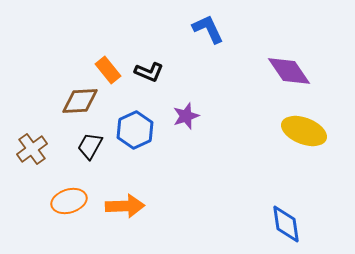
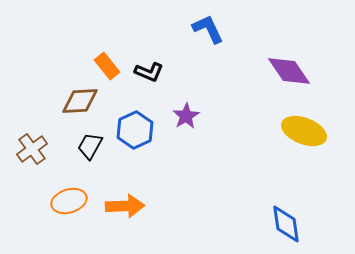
orange rectangle: moved 1 px left, 4 px up
purple star: rotated 12 degrees counterclockwise
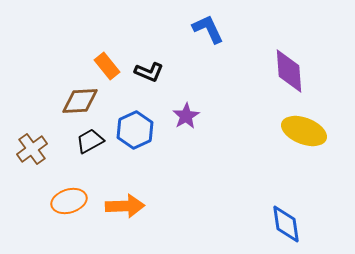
purple diamond: rotated 30 degrees clockwise
black trapezoid: moved 5 px up; rotated 32 degrees clockwise
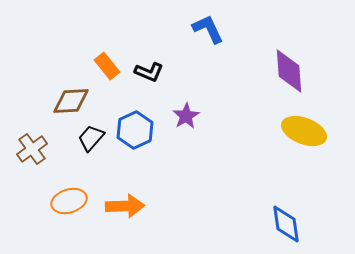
brown diamond: moved 9 px left
black trapezoid: moved 1 px right, 3 px up; rotated 20 degrees counterclockwise
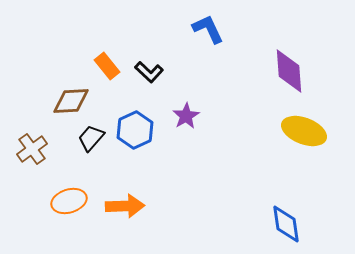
black L-shape: rotated 20 degrees clockwise
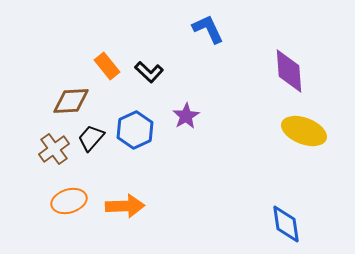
brown cross: moved 22 px right
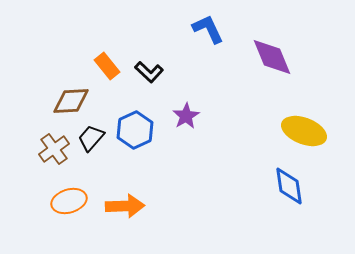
purple diamond: moved 17 px left, 14 px up; rotated 18 degrees counterclockwise
blue diamond: moved 3 px right, 38 px up
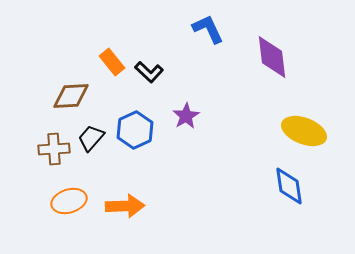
purple diamond: rotated 15 degrees clockwise
orange rectangle: moved 5 px right, 4 px up
brown diamond: moved 5 px up
brown cross: rotated 32 degrees clockwise
